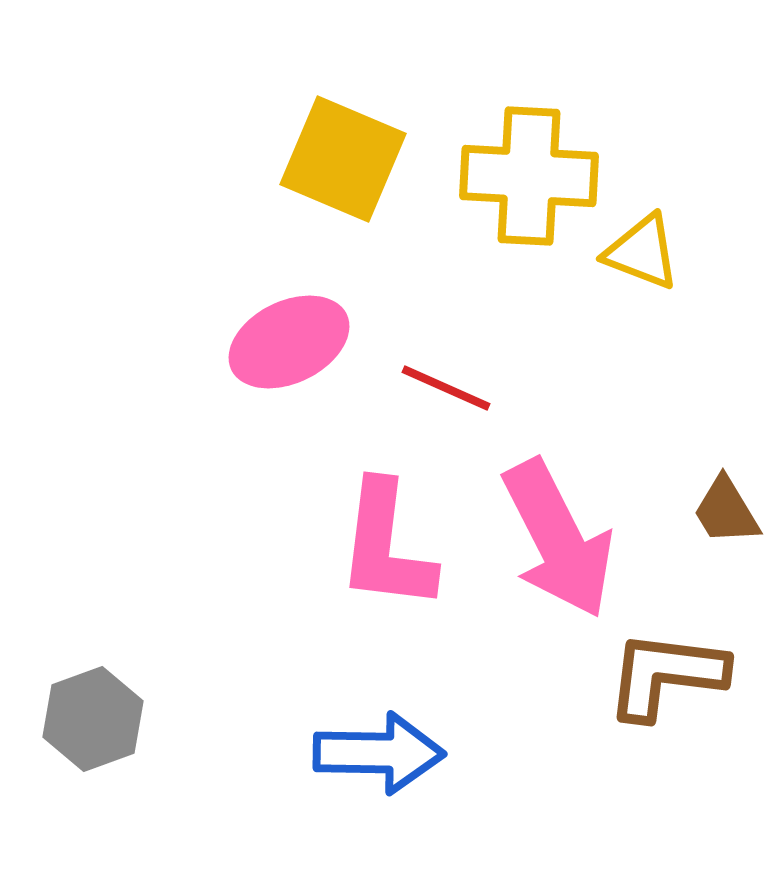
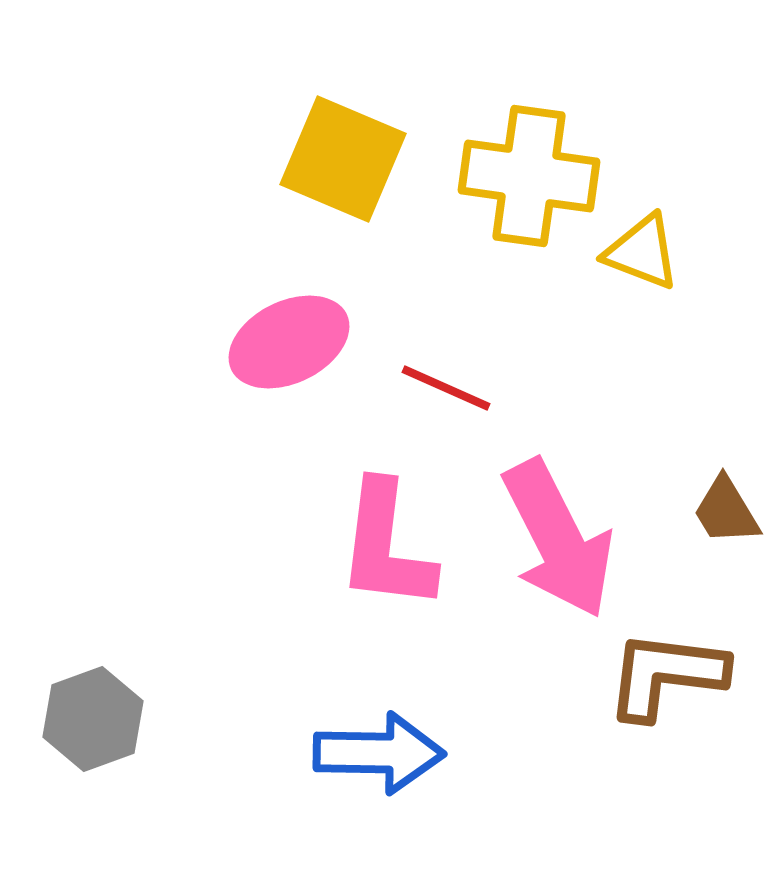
yellow cross: rotated 5 degrees clockwise
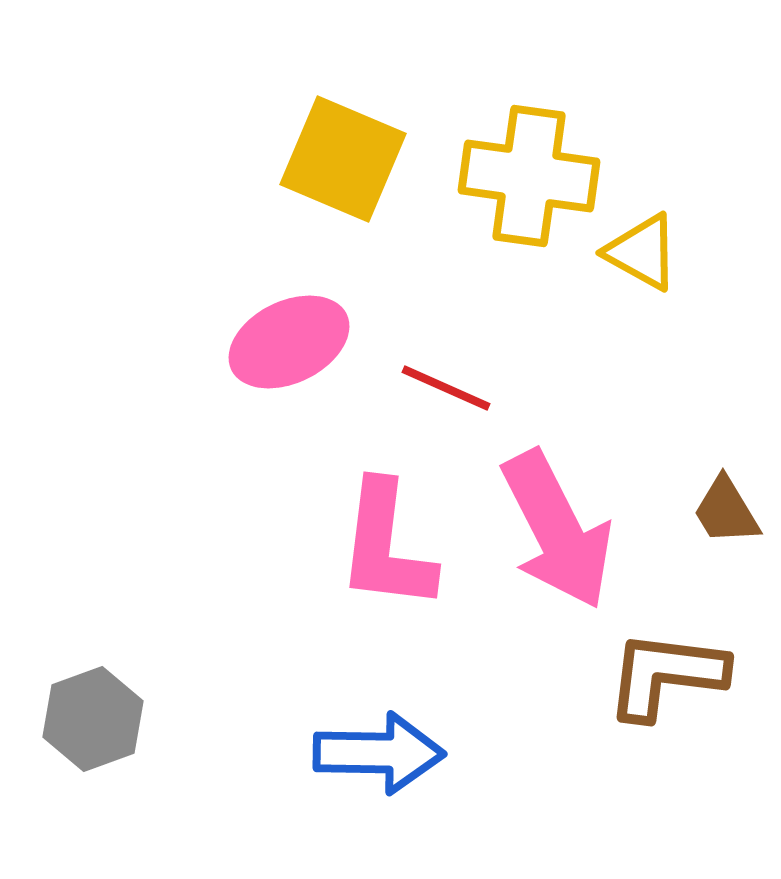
yellow triangle: rotated 8 degrees clockwise
pink arrow: moved 1 px left, 9 px up
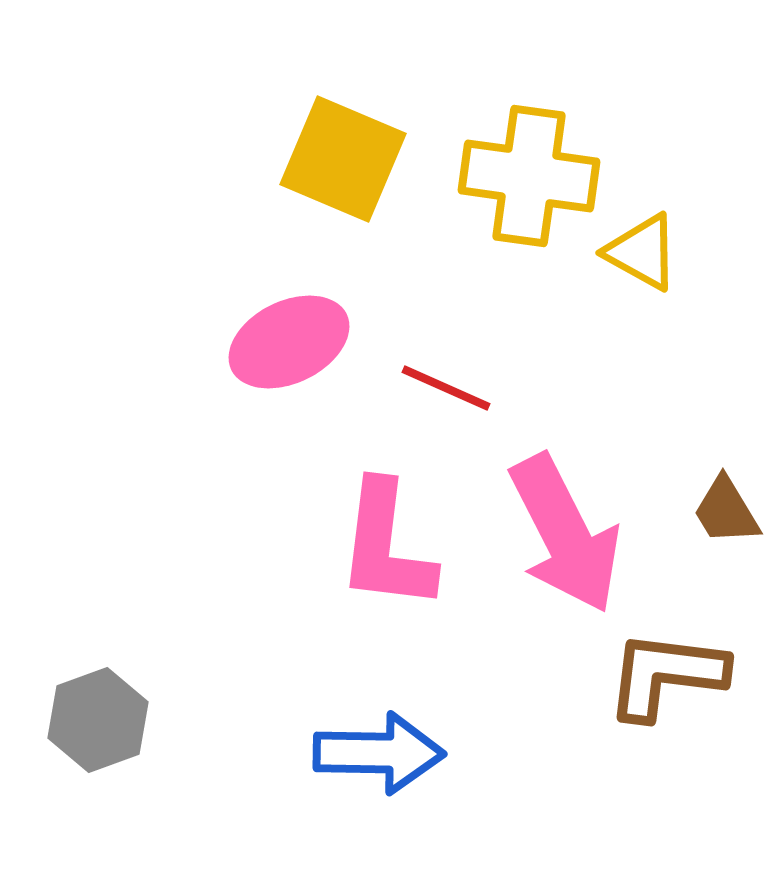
pink arrow: moved 8 px right, 4 px down
gray hexagon: moved 5 px right, 1 px down
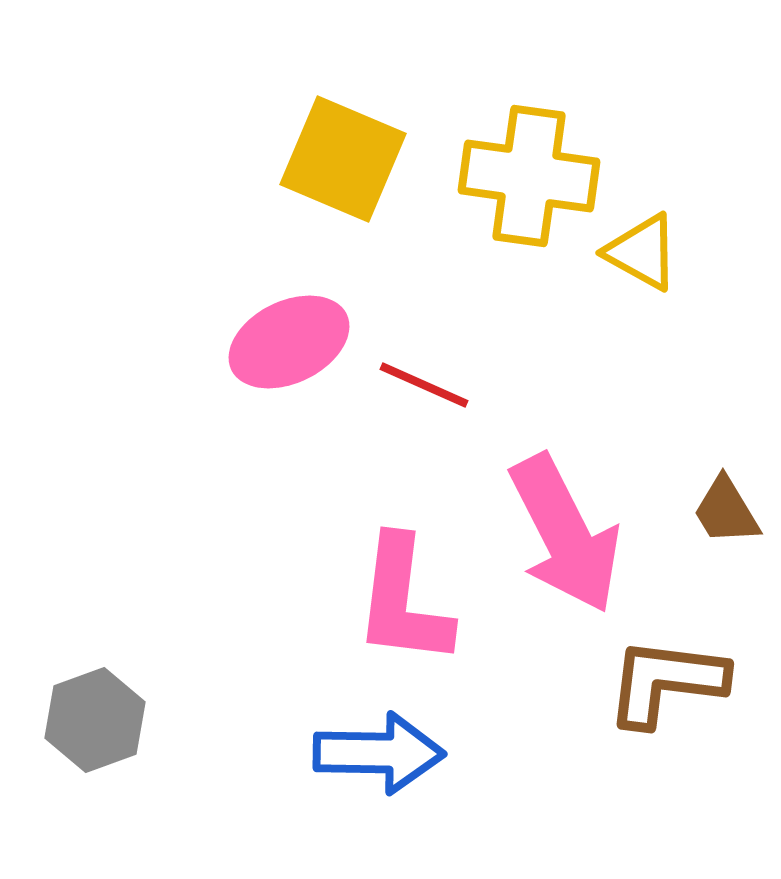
red line: moved 22 px left, 3 px up
pink L-shape: moved 17 px right, 55 px down
brown L-shape: moved 7 px down
gray hexagon: moved 3 px left
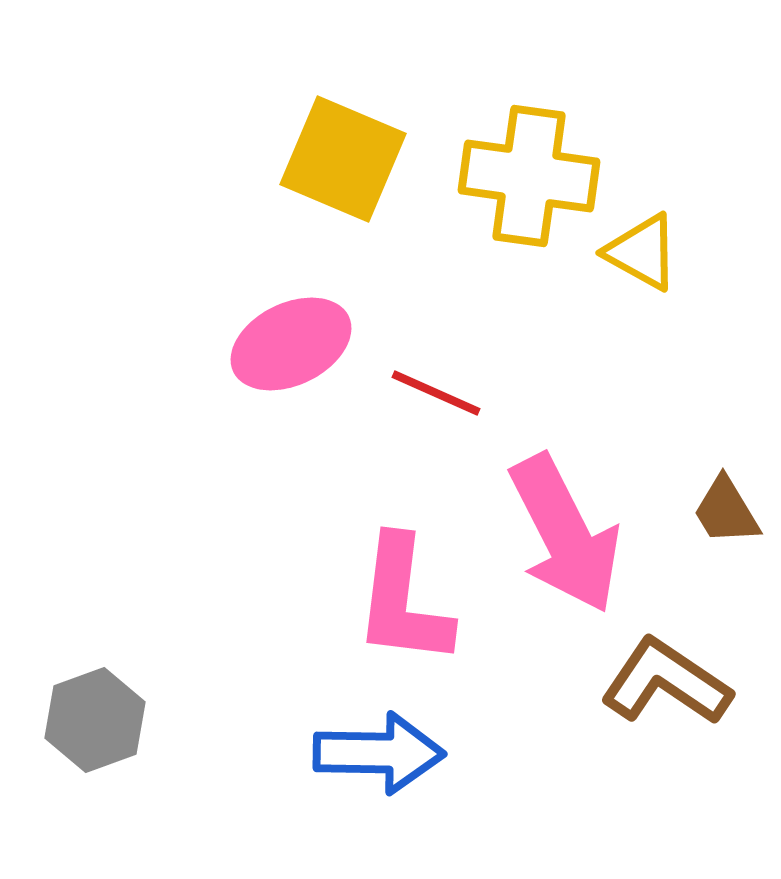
pink ellipse: moved 2 px right, 2 px down
red line: moved 12 px right, 8 px down
brown L-shape: rotated 27 degrees clockwise
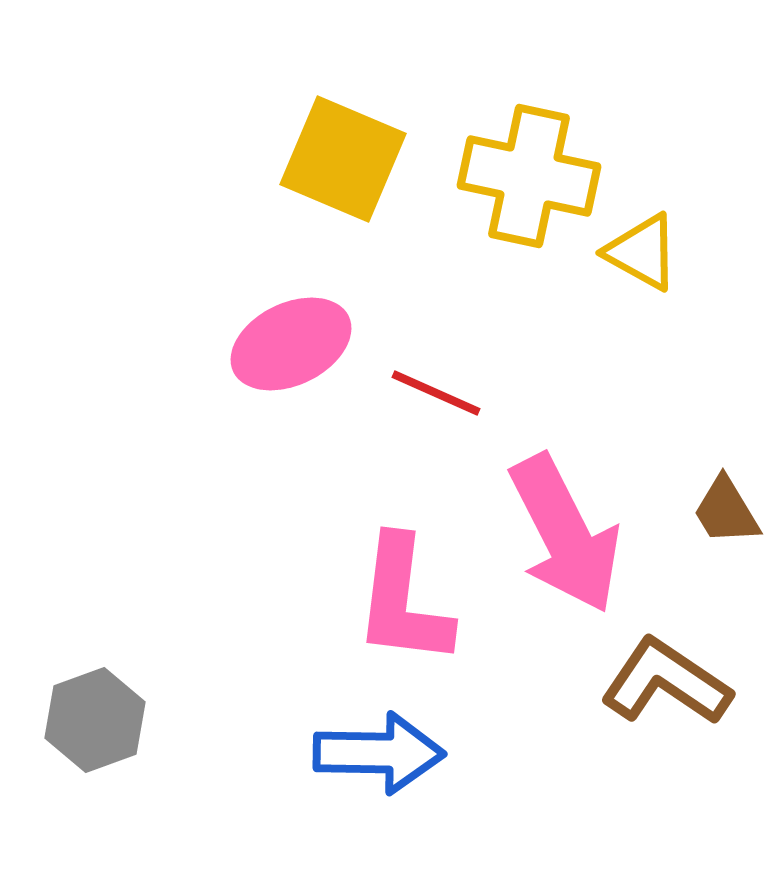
yellow cross: rotated 4 degrees clockwise
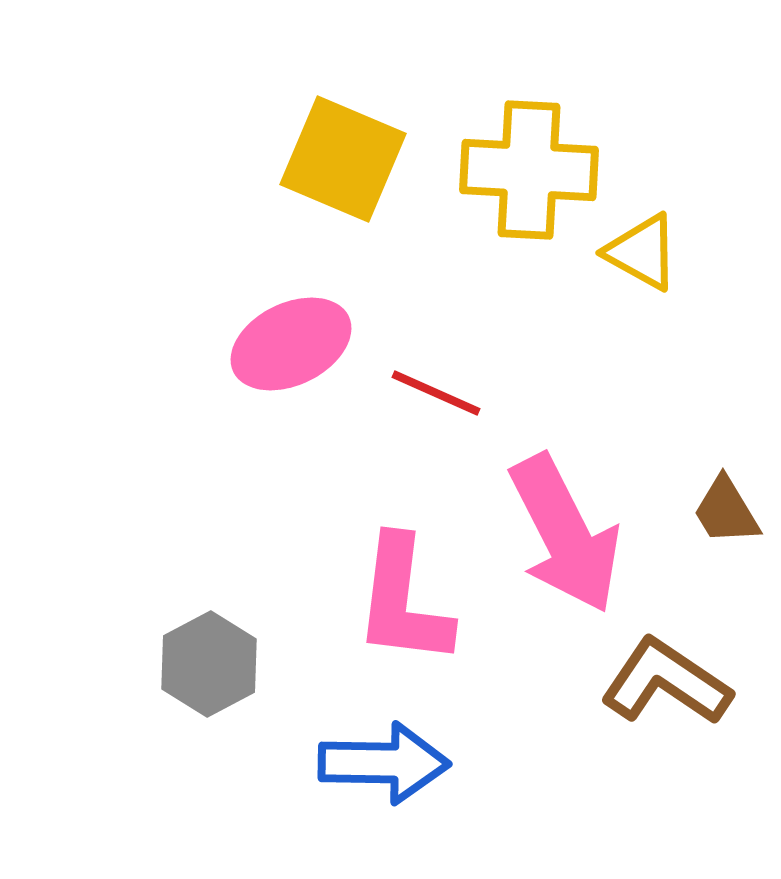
yellow cross: moved 6 px up; rotated 9 degrees counterclockwise
gray hexagon: moved 114 px right, 56 px up; rotated 8 degrees counterclockwise
blue arrow: moved 5 px right, 10 px down
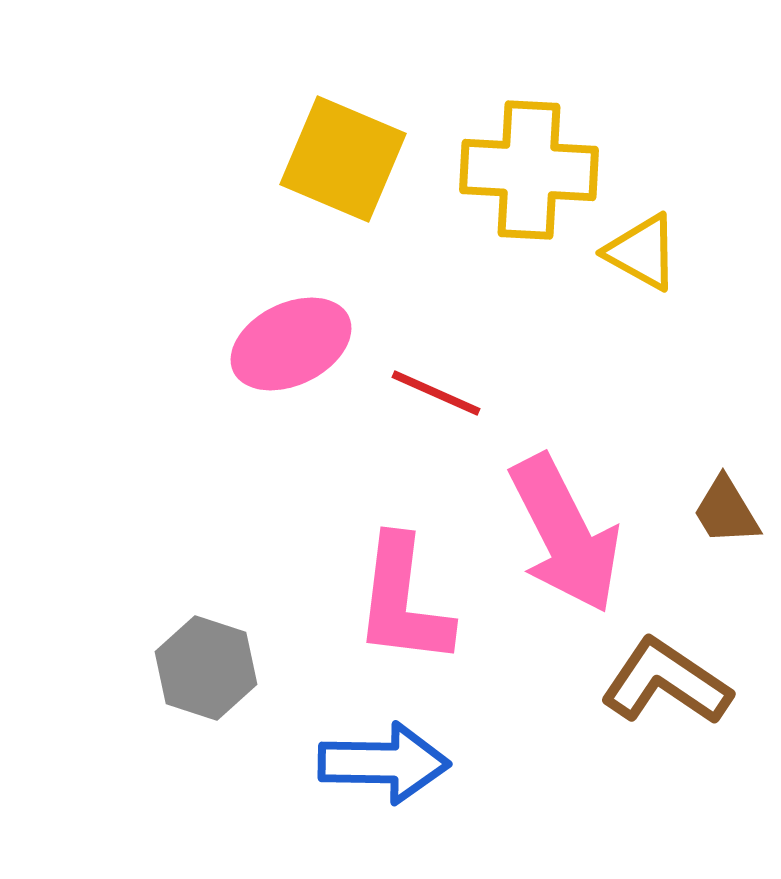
gray hexagon: moved 3 px left, 4 px down; rotated 14 degrees counterclockwise
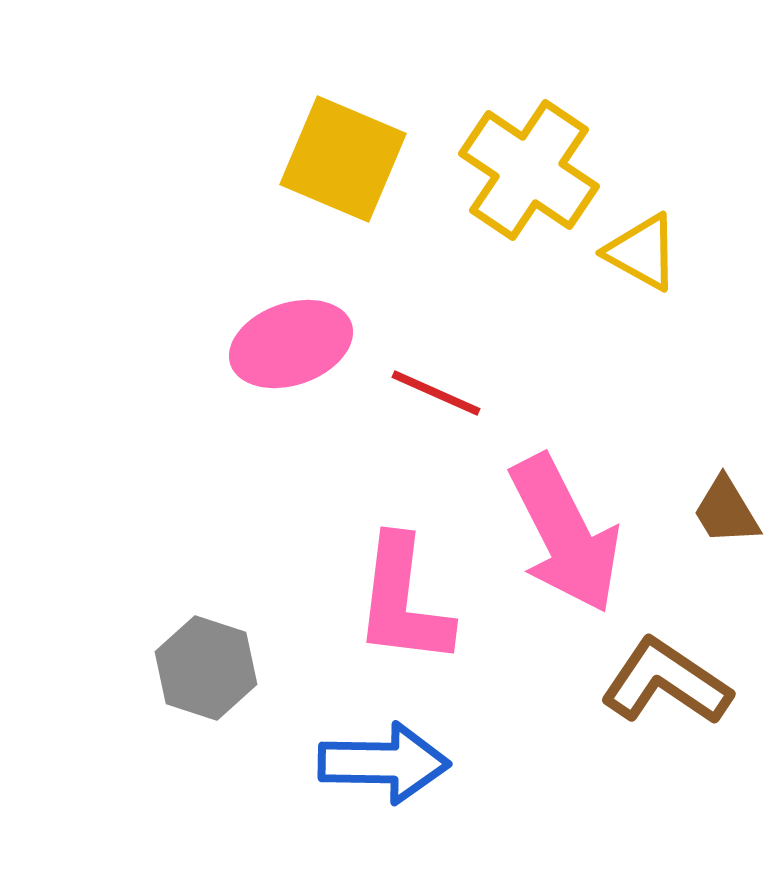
yellow cross: rotated 31 degrees clockwise
pink ellipse: rotated 7 degrees clockwise
